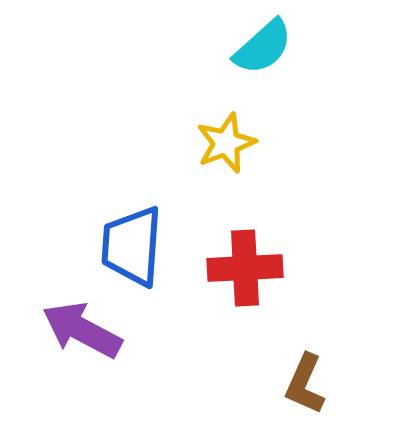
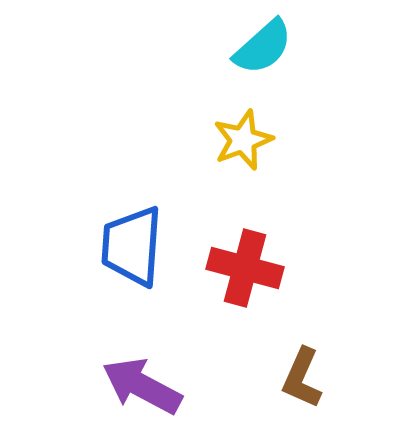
yellow star: moved 17 px right, 3 px up
red cross: rotated 18 degrees clockwise
purple arrow: moved 60 px right, 56 px down
brown L-shape: moved 3 px left, 6 px up
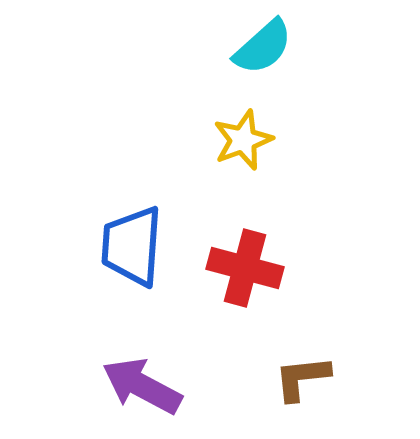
brown L-shape: rotated 60 degrees clockwise
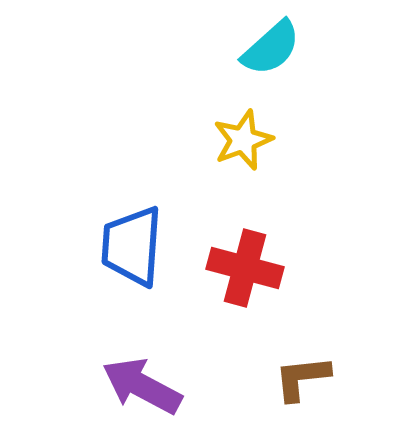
cyan semicircle: moved 8 px right, 1 px down
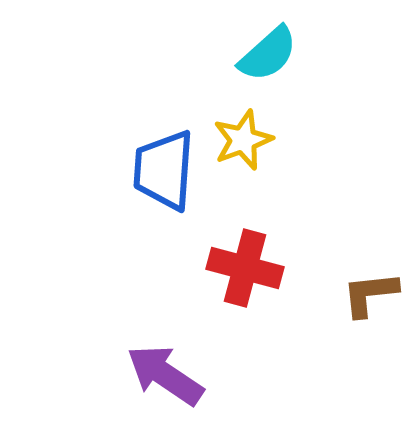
cyan semicircle: moved 3 px left, 6 px down
blue trapezoid: moved 32 px right, 76 px up
brown L-shape: moved 68 px right, 84 px up
purple arrow: moved 23 px right, 11 px up; rotated 6 degrees clockwise
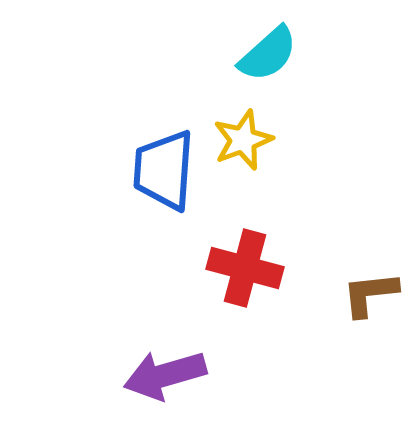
purple arrow: rotated 50 degrees counterclockwise
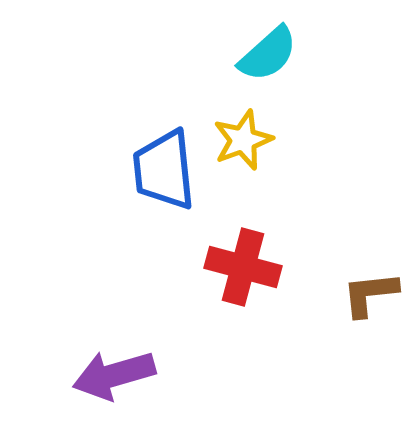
blue trapezoid: rotated 10 degrees counterclockwise
red cross: moved 2 px left, 1 px up
purple arrow: moved 51 px left
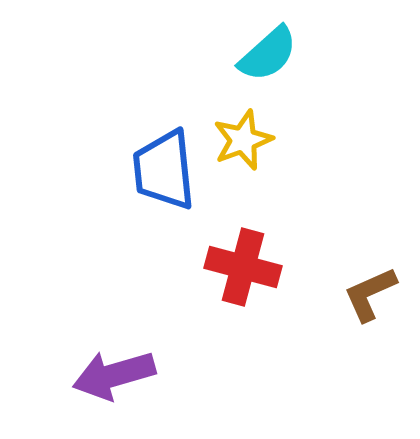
brown L-shape: rotated 18 degrees counterclockwise
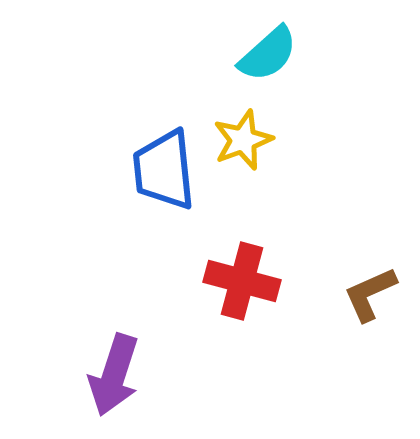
red cross: moved 1 px left, 14 px down
purple arrow: rotated 56 degrees counterclockwise
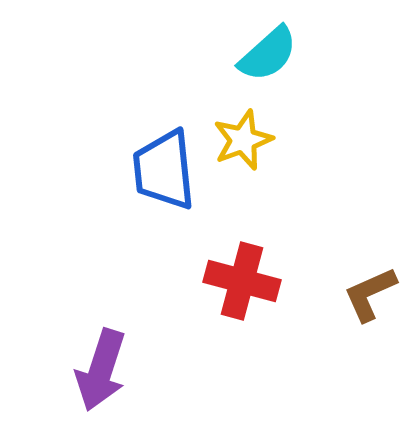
purple arrow: moved 13 px left, 5 px up
